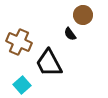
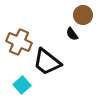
black semicircle: moved 2 px right
black trapezoid: moved 2 px left, 1 px up; rotated 24 degrees counterclockwise
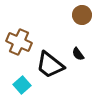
brown circle: moved 1 px left
black semicircle: moved 6 px right, 20 px down
black trapezoid: moved 3 px right, 3 px down
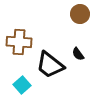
brown circle: moved 2 px left, 1 px up
brown cross: rotated 20 degrees counterclockwise
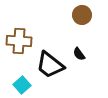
brown circle: moved 2 px right, 1 px down
brown cross: moved 1 px up
black semicircle: moved 1 px right
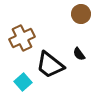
brown circle: moved 1 px left, 1 px up
brown cross: moved 3 px right, 3 px up; rotated 30 degrees counterclockwise
cyan square: moved 1 px right, 3 px up
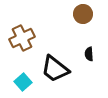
brown circle: moved 2 px right
black semicircle: moved 10 px right; rotated 32 degrees clockwise
black trapezoid: moved 5 px right, 4 px down
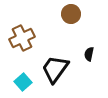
brown circle: moved 12 px left
black semicircle: rotated 16 degrees clockwise
black trapezoid: rotated 88 degrees clockwise
